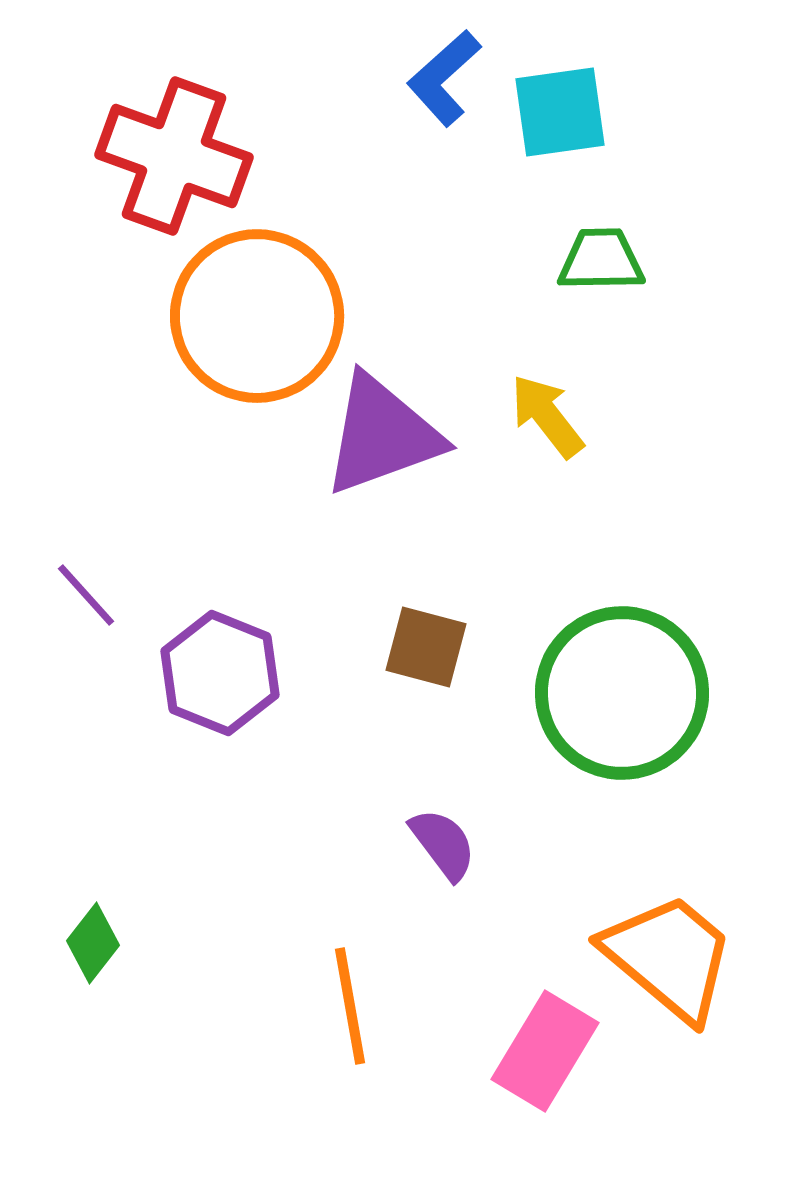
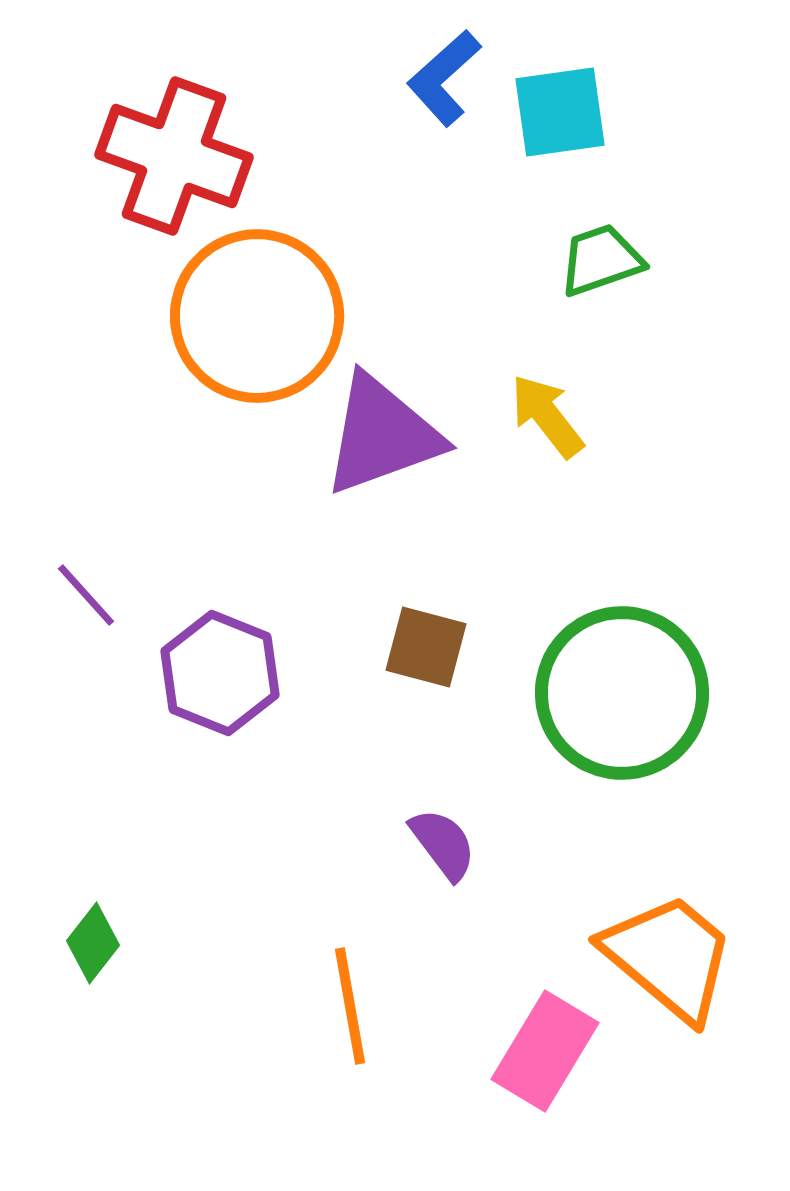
green trapezoid: rotated 18 degrees counterclockwise
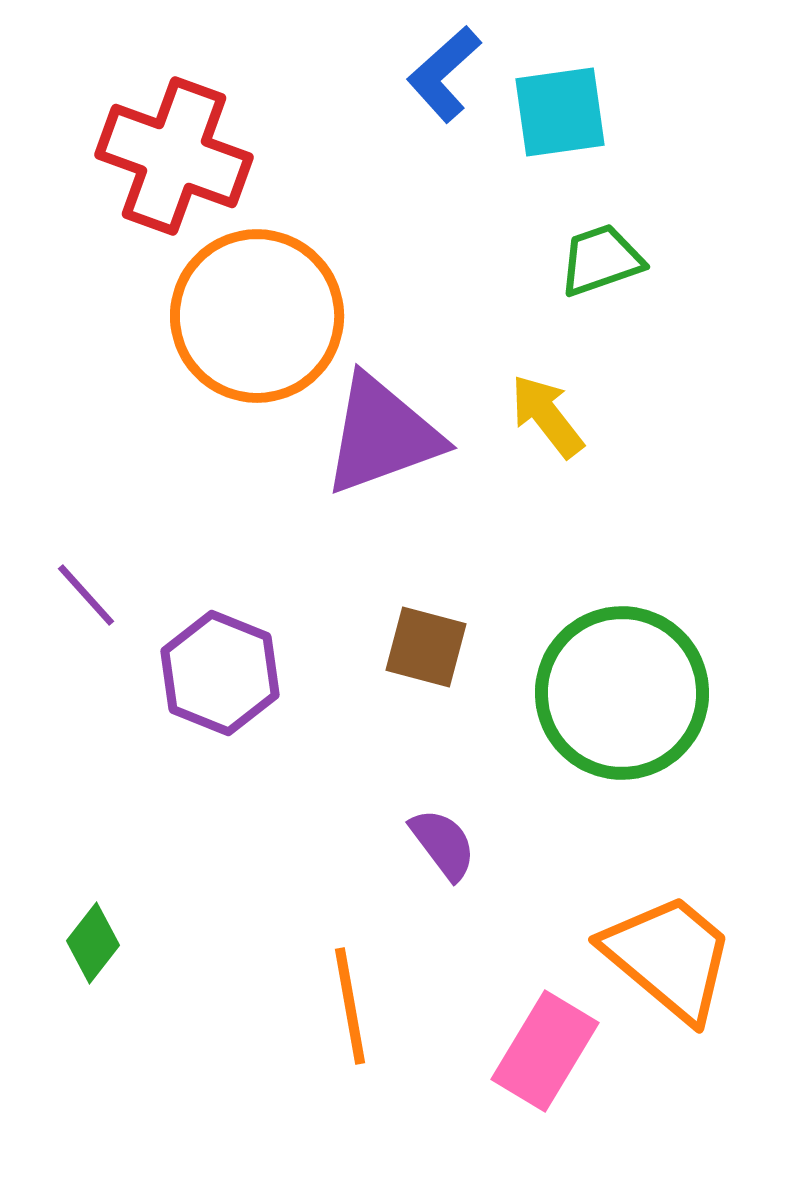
blue L-shape: moved 4 px up
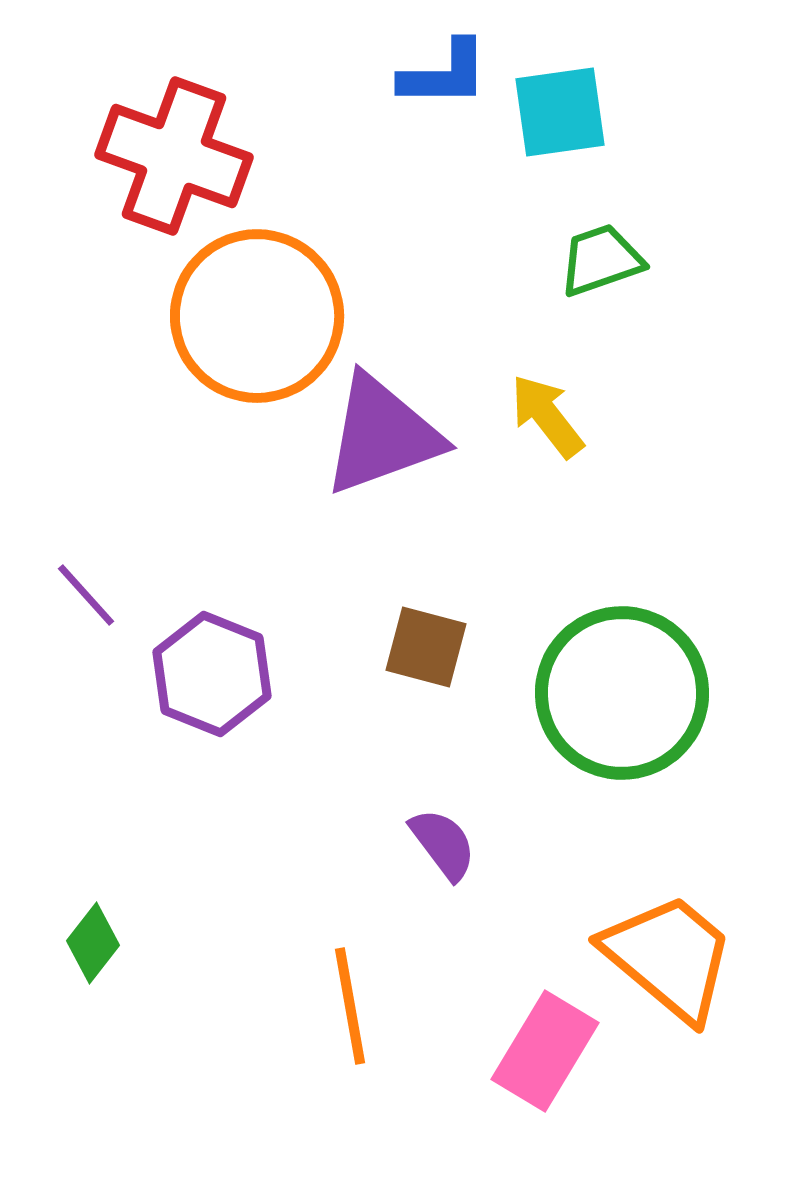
blue L-shape: rotated 138 degrees counterclockwise
purple hexagon: moved 8 px left, 1 px down
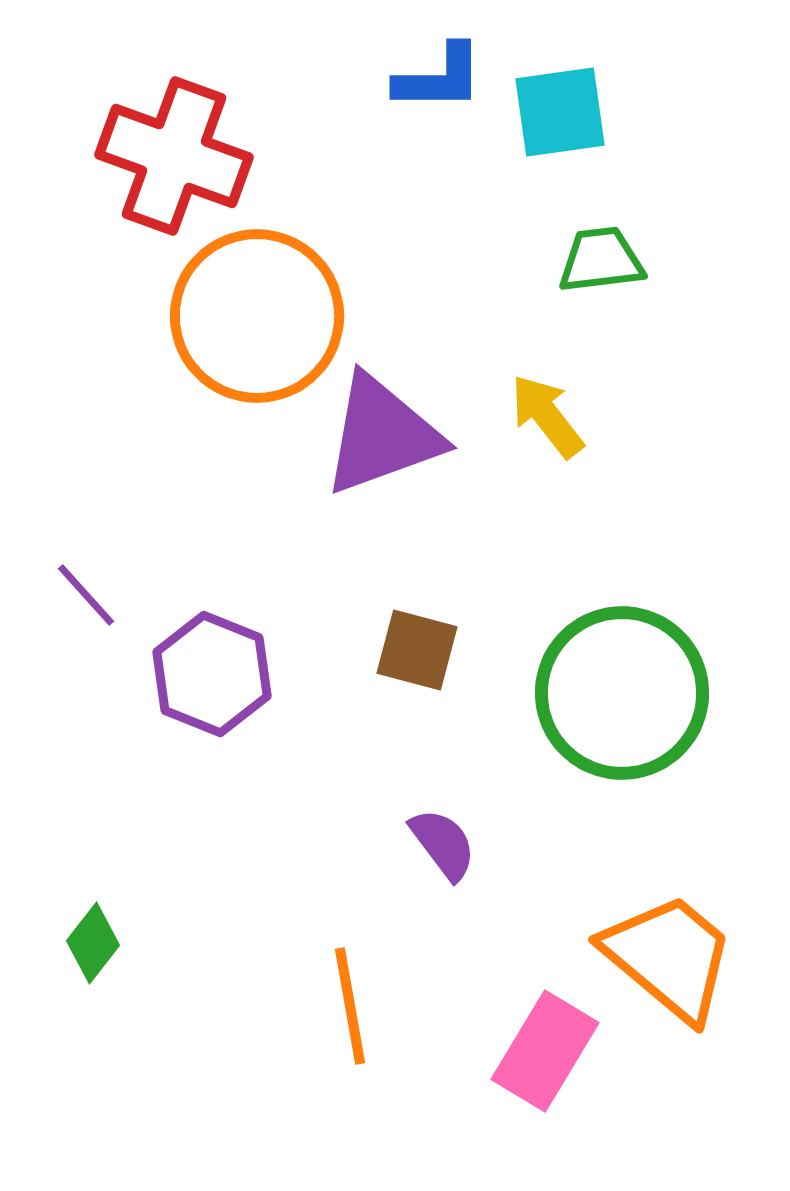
blue L-shape: moved 5 px left, 4 px down
green trapezoid: rotated 12 degrees clockwise
brown square: moved 9 px left, 3 px down
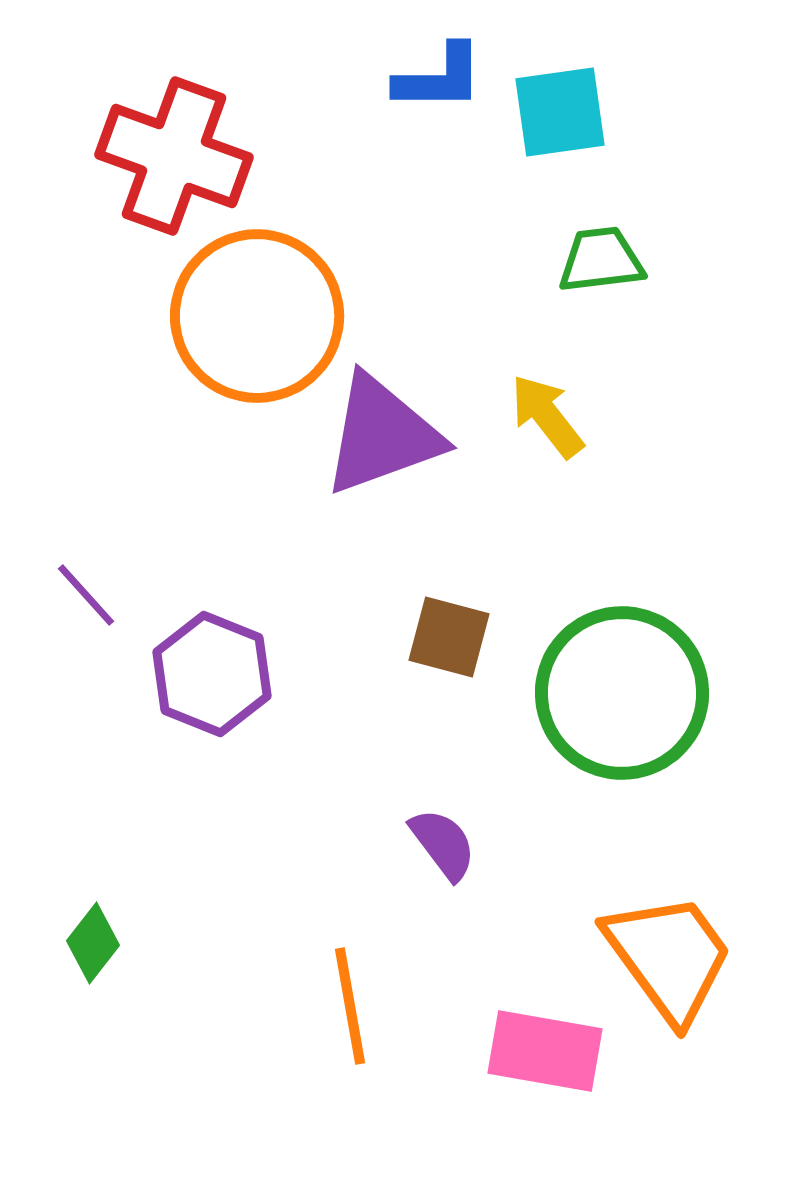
brown square: moved 32 px right, 13 px up
orange trapezoid: rotated 14 degrees clockwise
pink rectangle: rotated 69 degrees clockwise
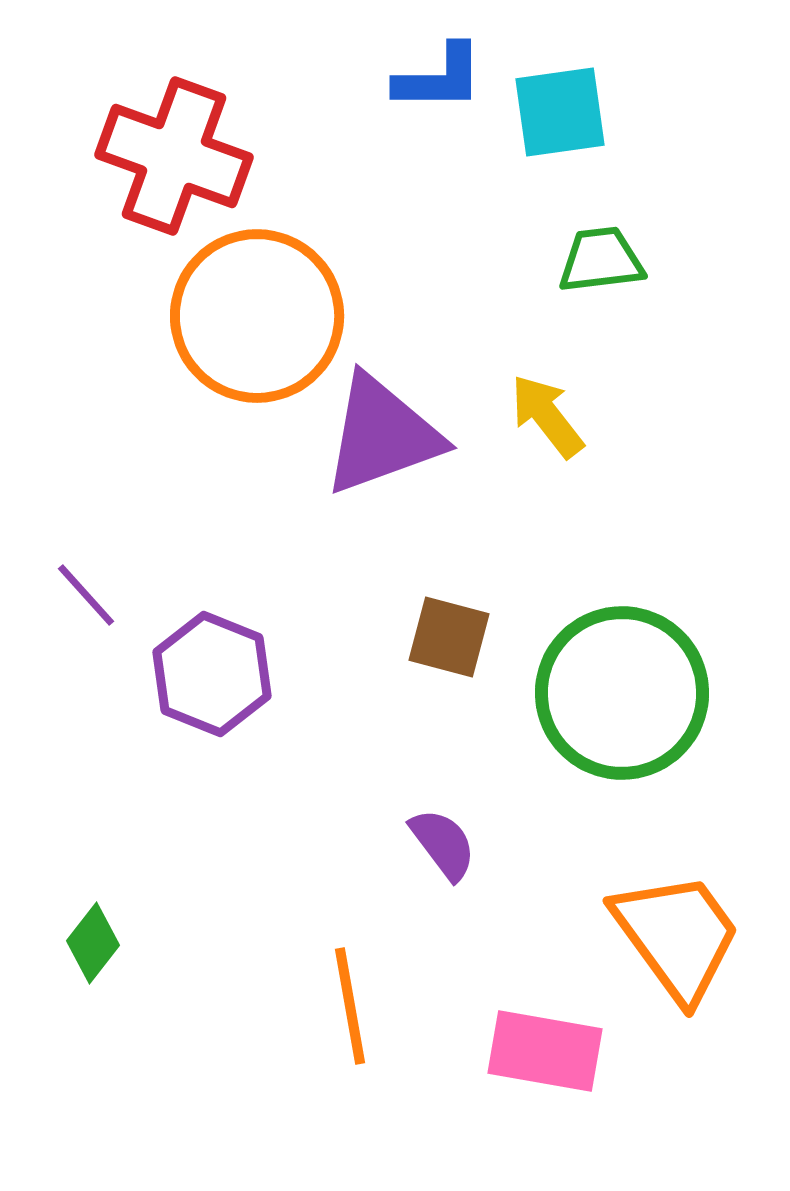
orange trapezoid: moved 8 px right, 21 px up
